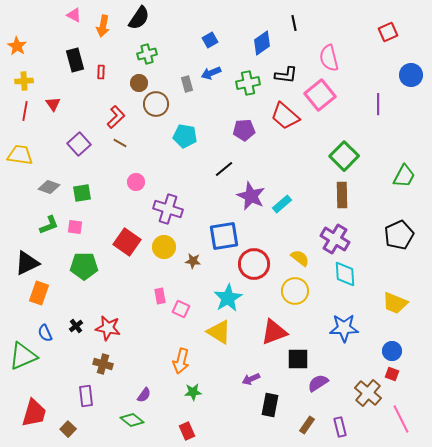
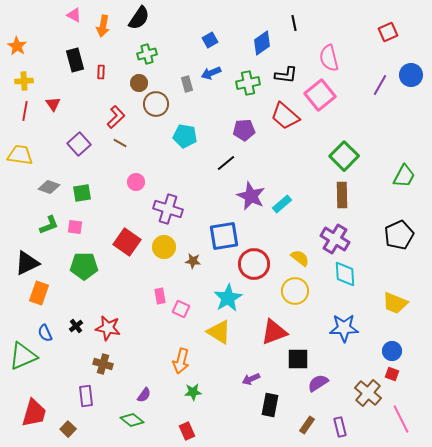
purple line at (378, 104): moved 2 px right, 19 px up; rotated 30 degrees clockwise
black line at (224, 169): moved 2 px right, 6 px up
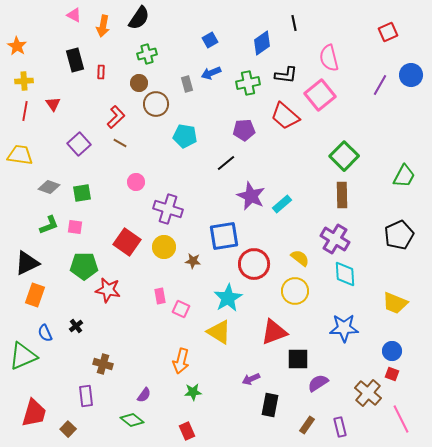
orange rectangle at (39, 293): moved 4 px left, 2 px down
red star at (108, 328): moved 38 px up
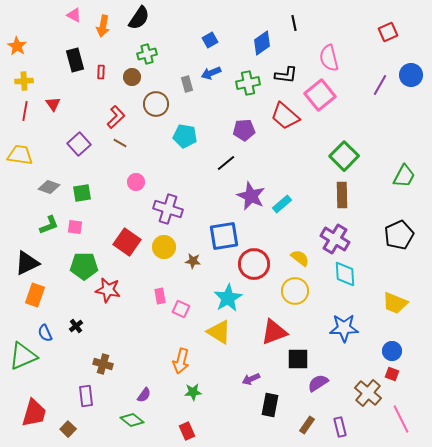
brown circle at (139, 83): moved 7 px left, 6 px up
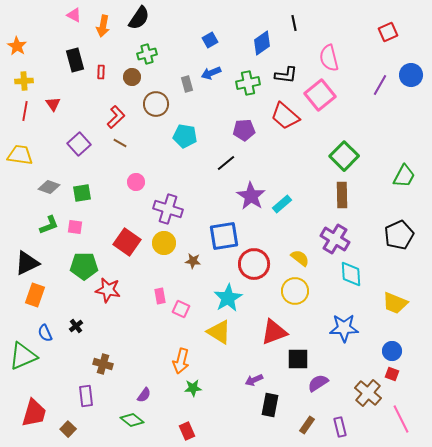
purple star at (251, 196): rotated 8 degrees clockwise
yellow circle at (164, 247): moved 4 px up
cyan diamond at (345, 274): moved 6 px right
purple arrow at (251, 379): moved 3 px right, 1 px down
green star at (193, 392): moved 4 px up
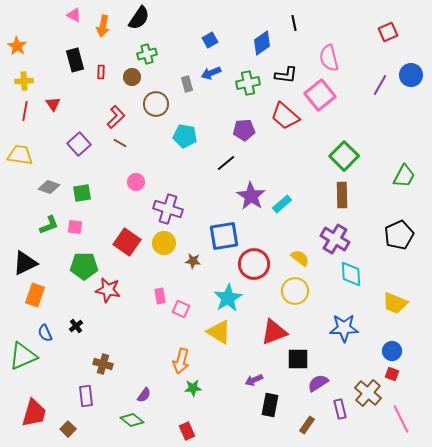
black triangle at (27, 263): moved 2 px left
purple rectangle at (340, 427): moved 18 px up
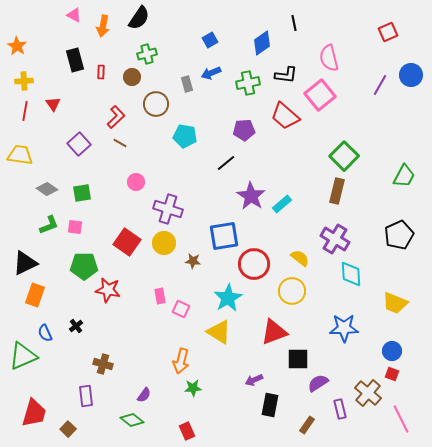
gray diamond at (49, 187): moved 2 px left, 2 px down; rotated 15 degrees clockwise
brown rectangle at (342, 195): moved 5 px left, 4 px up; rotated 15 degrees clockwise
yellow circle at (295, 291): moved 3 px left
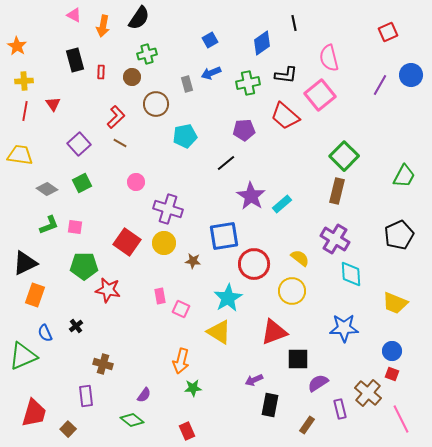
cyan pentagon at (185, 136): rotated 20 degrees counterclockwise
green square at (82, 193): moved 10 px up; rotated 18 degrees counterclockwise
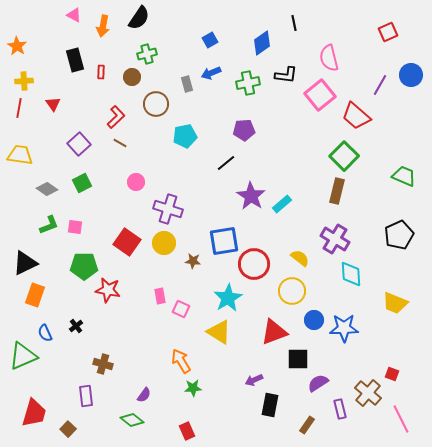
red line at (25, 111): moved 6 px left, 3 px up
red trapezoid at (285, 116): moved 71 px right
green trapezoid at (404, 176): rotated 95 degrees counterclockwise
blue square at (224, 236): moved 5 px down
blue circle at (392, 351): moved 78 px left, 31 px up
orange arrow at (181, 361): rotated 135 degrees clockwise
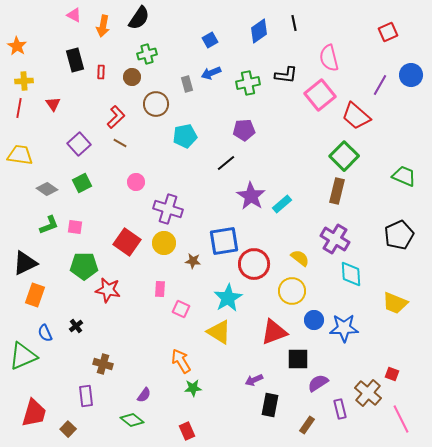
blue diamond at (262, 43): moved 3 px left, 12 px up
pink rectangle at (160, 296): moved 7 px up; rotated 14 degrees clockwise
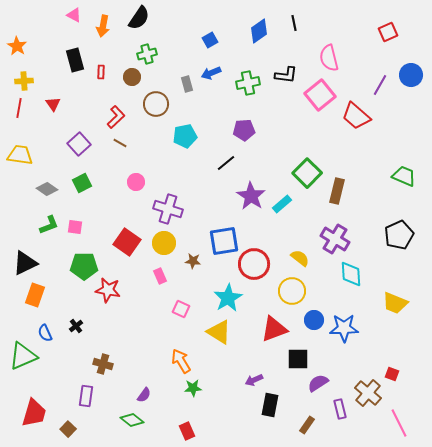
green square at (344, 156): moved 37 px left, 17 px down
pink rectangle at (160, 289): moved 13 px up; rotated 28 degrees counterclockwise
red triangle at (274, 332): moved 3 px up
purple rectangle at (86, 396): rotated 15 degrees clockwise
pink line at (401, 419): moved 2 px left, 4 px down
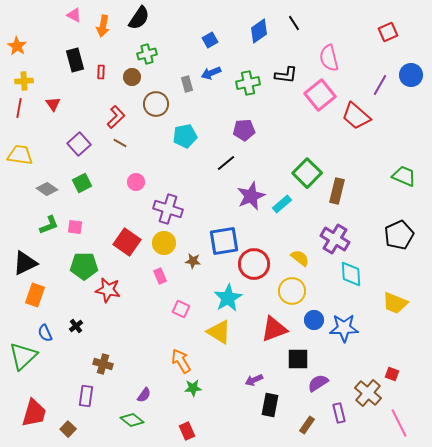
black line at (294, 23): rotated 21 degrees counterclockwise
purple star at (251, 196): rotated 16 degrees clockwise
green triangle at (23, 356): rotated 20 degrees counterclockwise
purple rectangle at (340, 409): moved 1 px left, 4 px down
